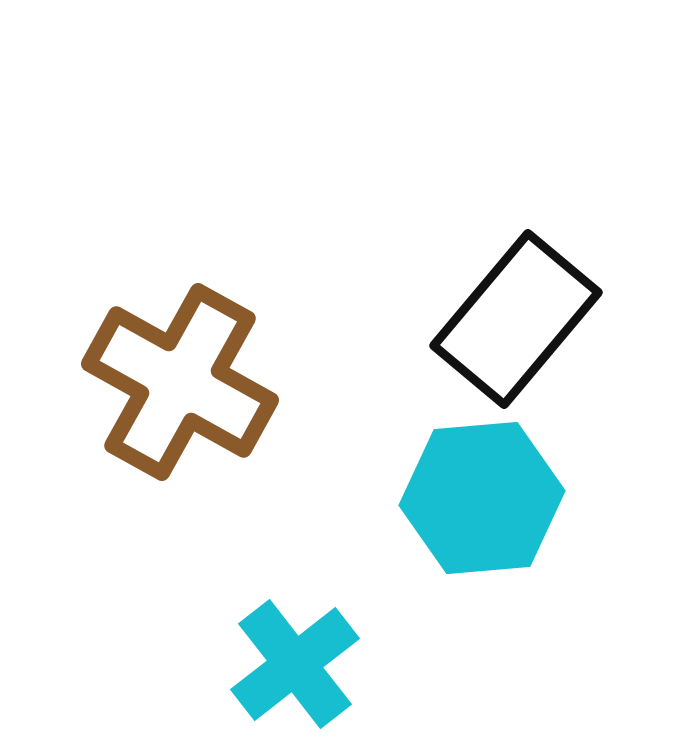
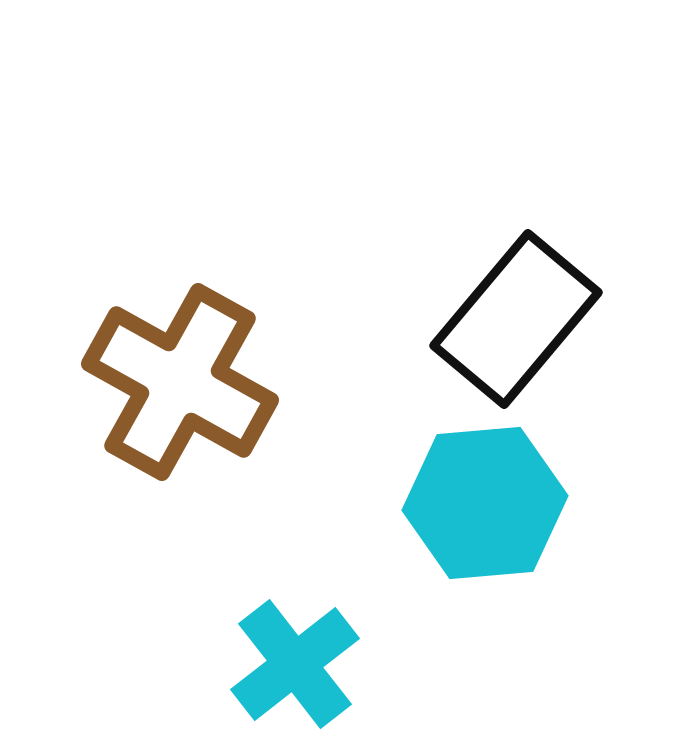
cyan hexagon: moved 3 px right, 5 px down
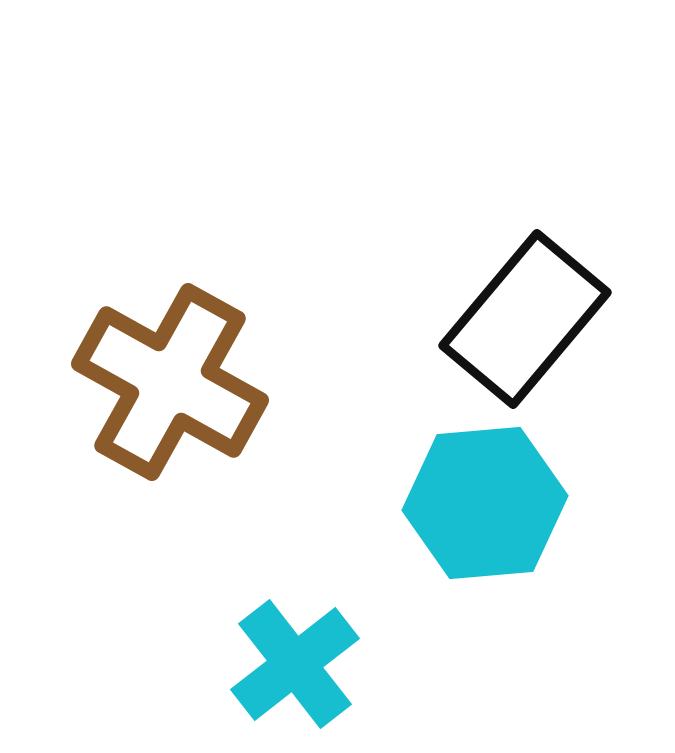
black rectangle: moved 9 px right
brown cross: moved 10 px left
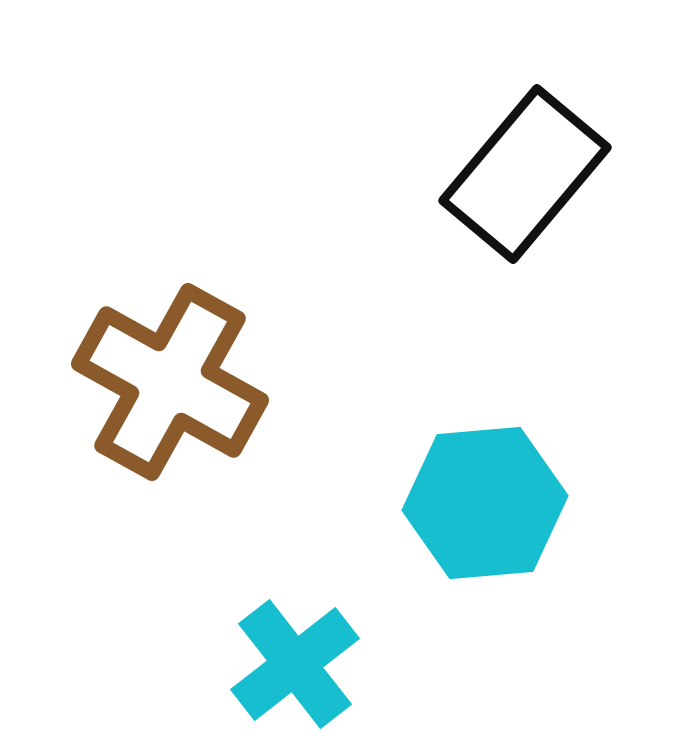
black rectangle: moved 145 px up
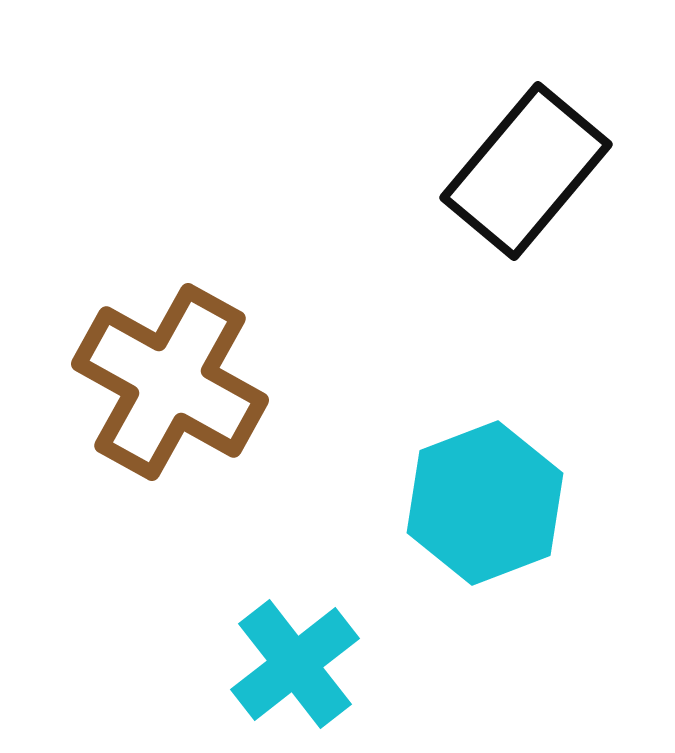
black rectangle: moved 1 px right, 3 px up
cyan hexagon: rotated 16 degrees counterclockwise
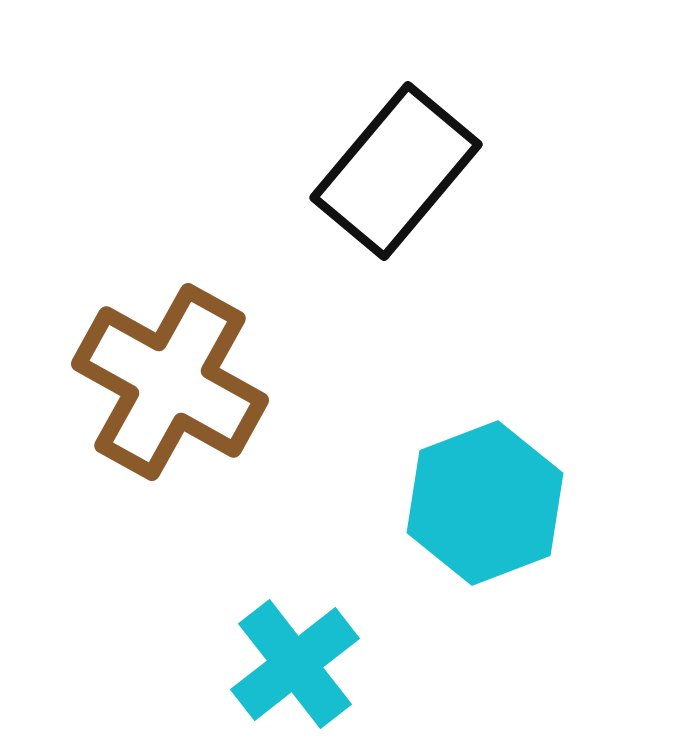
black rectangle: moved 130 px left
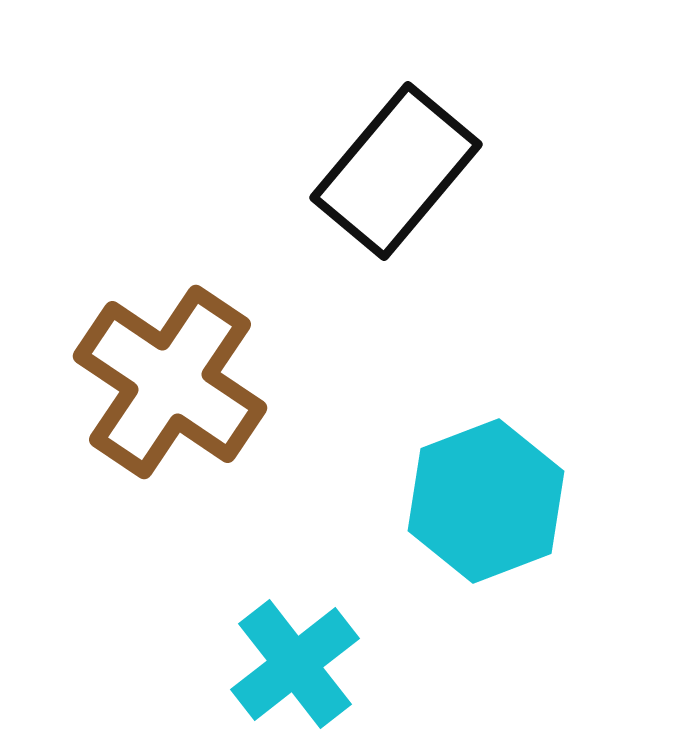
brown cross: rotated 5 degrees clockwise
cyan hexagon: moved 1 px right, 2 px up
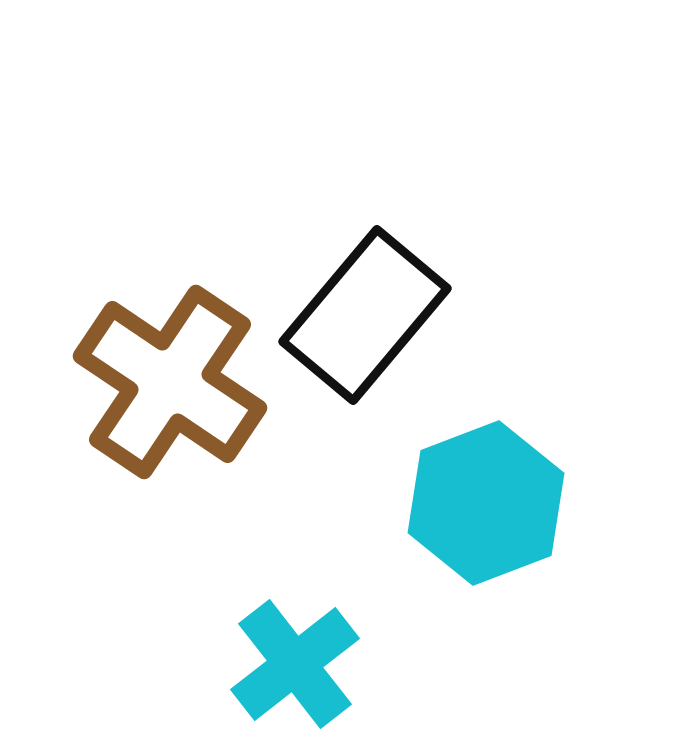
black rectangle: moved 31 px left, 144 px down
cyan hexagon: moved 2 px down
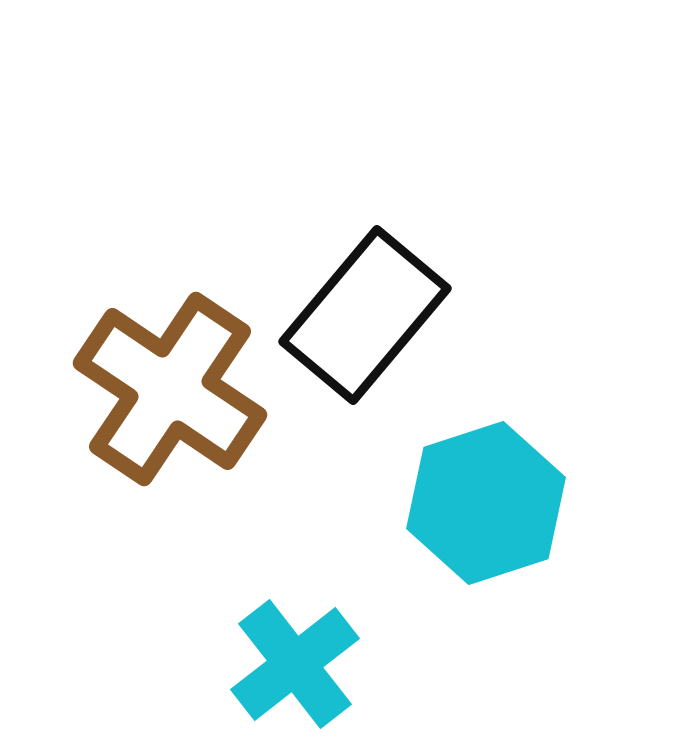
brown cross: moved 7 px down
cyan hexagon: rotated 3 degrees clockwise
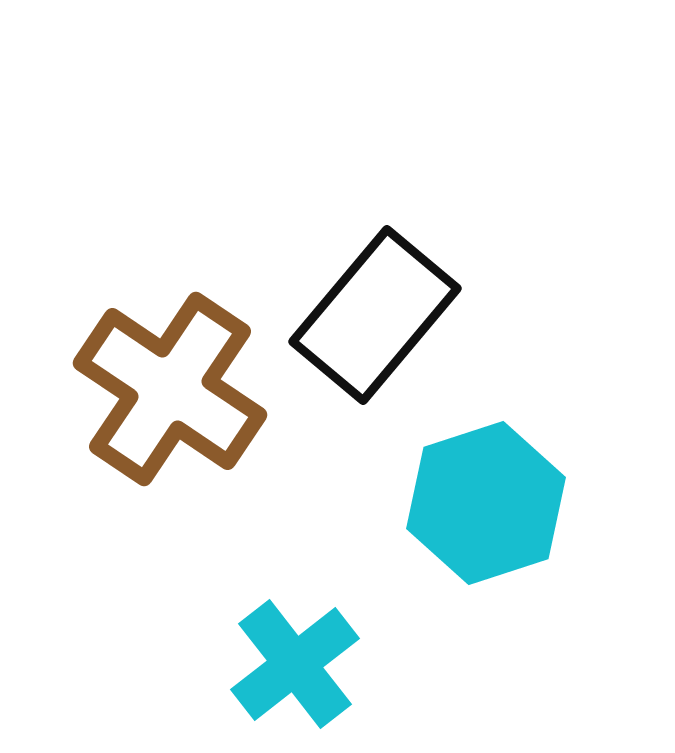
black rectangle: moved 10 px right
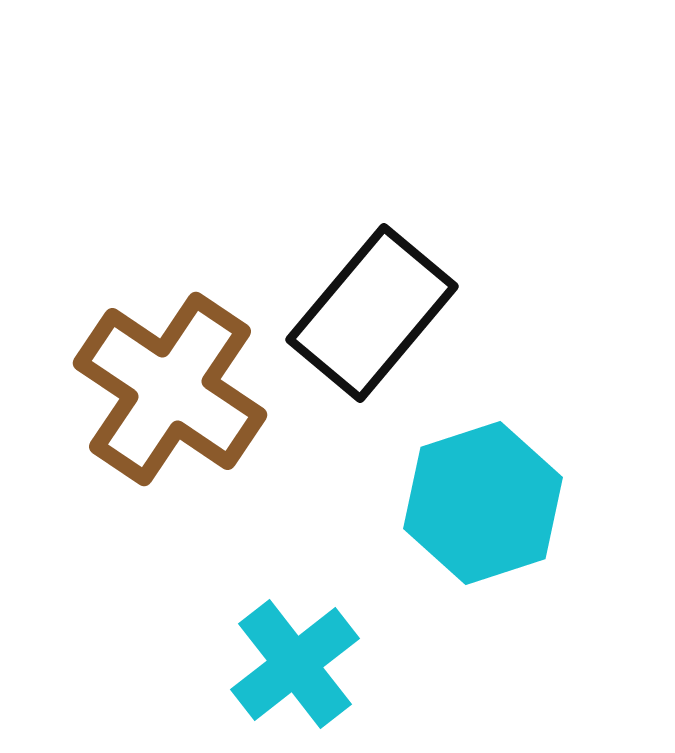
black rectangle: moved 3 px left, 2 px up
cyan hexagon: moved 3 px left
